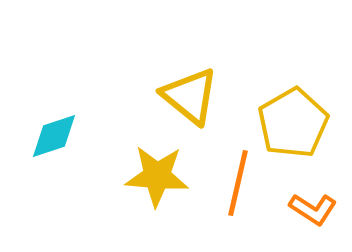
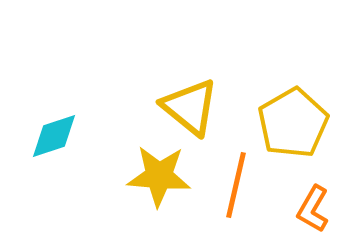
yellow triangle: moved 11 px down
yellow star: moved 2 px right
orange line: moved 2 px left, 2 px down
orange L-shape: rotated 87 degrees clockwise
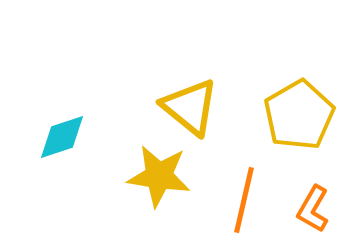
yellow pentagon: moved 6 px right, 8 px up
cyan diamond: moved 8 px right, 1 px down
yellow star: rotated 4 degrees clockwise
orange line: moved 8 px right, 15 px down
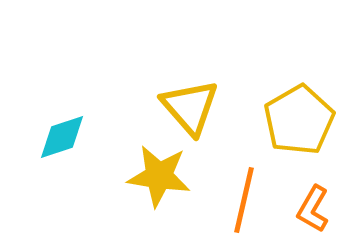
yellow triangle: rotated 10 degrees clockwise
yellow pentagon: moved 5 px down
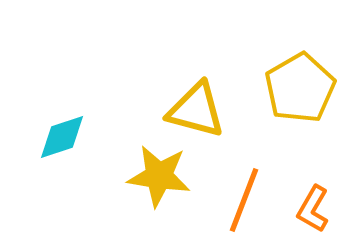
yellow triangle: moved 6 px right, 3 px down; rotated 34 degrees counterclockwise
yellow pentagon: moved 1 px right, 32 px up
orange line: rotated 8 degrees clockwise
